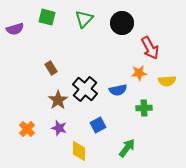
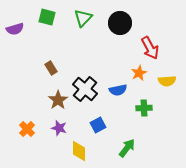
green triangle: moved 1 px left, 1 px up
black circle: moved 2 px left
orange star: rotated 21 degrees counterclockwise
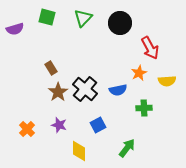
brown star: moved 8 px up
purple star: moved 3 px up
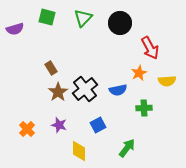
black cross: rotated 10 degrees clockwise
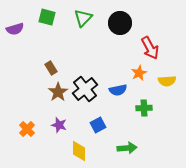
green arrow: rotated 48 degrees clockwise
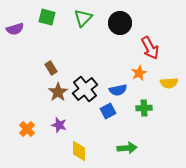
yellow semicircle: moved 2 px right, 2 px down
blue square: moved 10 px right, 14 px up
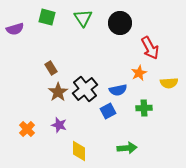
green triangle: rotated 18 degrees counterclockwise
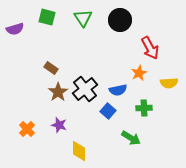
black circle: moved 3 px up
brown rectangle: rotated 24 degrees counterclockwise
blue square: rotated 21 degrees counterclockwise
green arrow: moved 4 px right, 10 px up; rotated 36 degrees clockwise
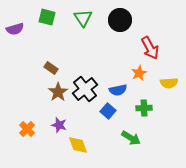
yellow diamond: moved 1 px left, 6 px up; rotated 20 degrees counterclockwise
